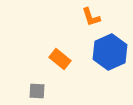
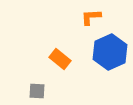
orange L-shape: rotated 105 degrees clockwise
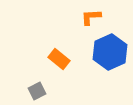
orange rectangle: moved 1 px left
gray square: rotated 30 degrees counterclockwise
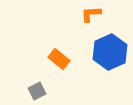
orange L-shape: moved 3 px up
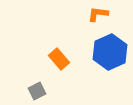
orange L-shape: moved 7 px right; rotated 10 degrees clockwise
orange rectangle: rotated 10 degrees clockwise
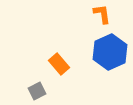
orange L-shape: moved 4 px right; rotated 75 degrees clockwise
orange rectangle: moved 5 px down
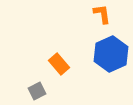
blue hexagon: moved 1 px right, 2 px down
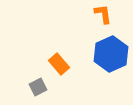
orange L-shape: moved 1 px right
gray square: moved 1 px right, 4 px up
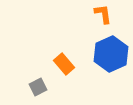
orange rectangle: moved 5 px right
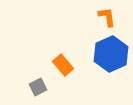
orange L-shape: moved 4 px right, 3 px down
orange rectangle: moved 1 px left, 1 px down
